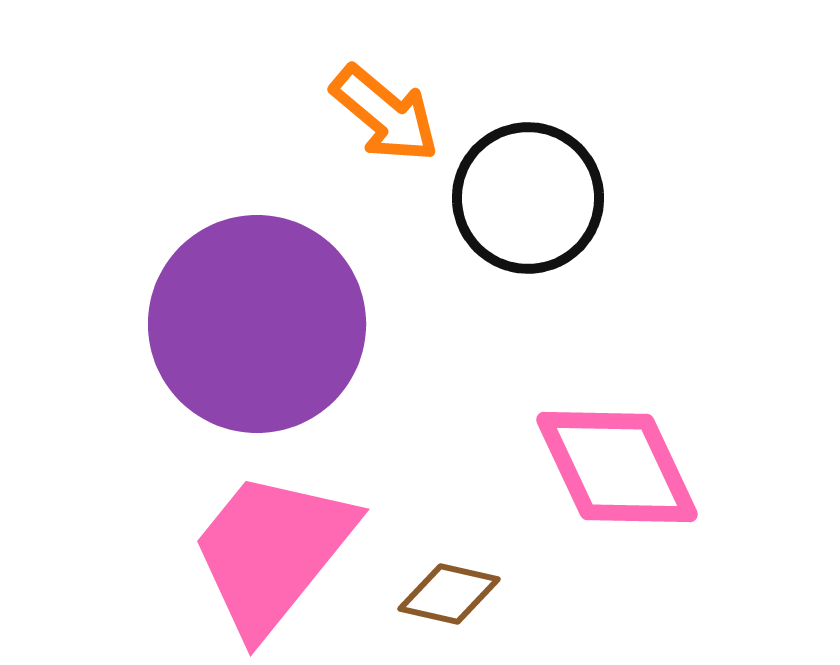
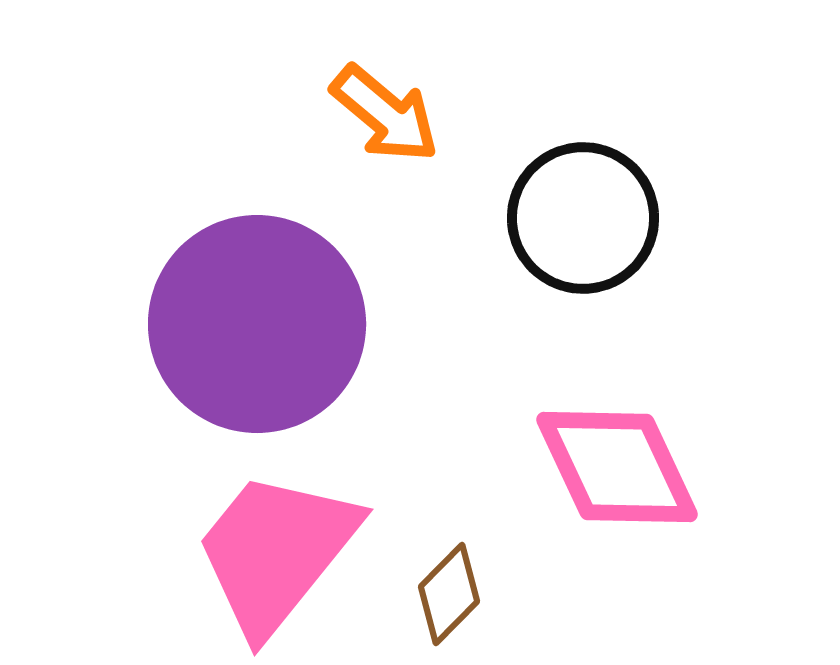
black circle: moved 55 px right, 20 px down
pink trapezoid: moved 4 px right
brown diamond: rotated 58 degrees counterclockwise
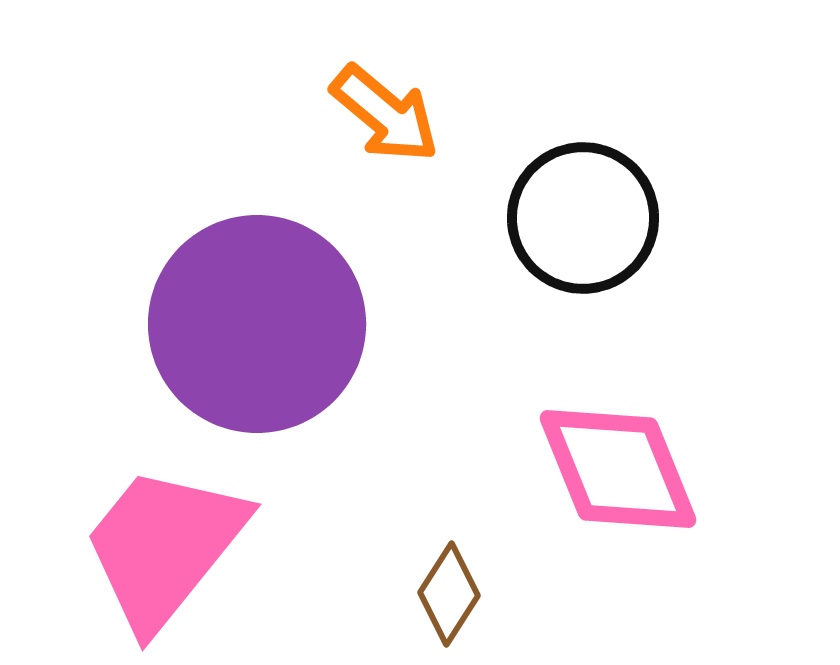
pink diamond: moved 1 px right, 2 px down; rotated 3 degrees clockwise
pink trapezoid: moved 112 px left, 5 px up
brown diamond: rotated 12 degrees counterclockwise
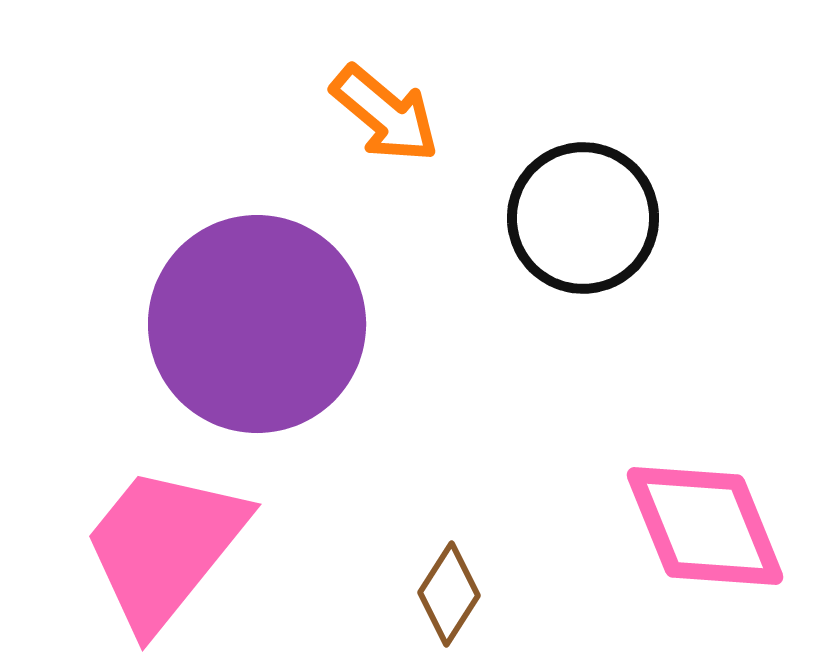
pink diamond: moved 87 px right, 57 px down
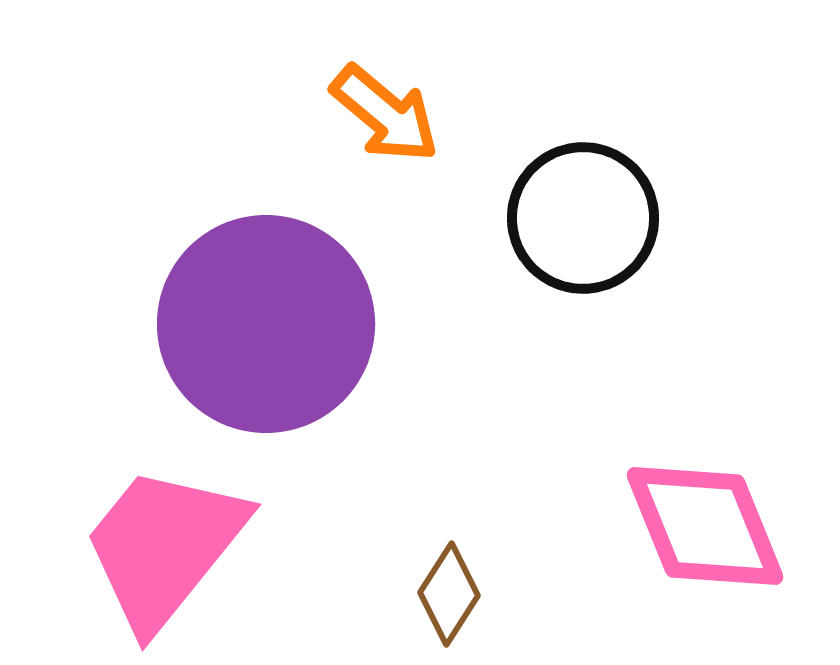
purple circle: moved 9 px right
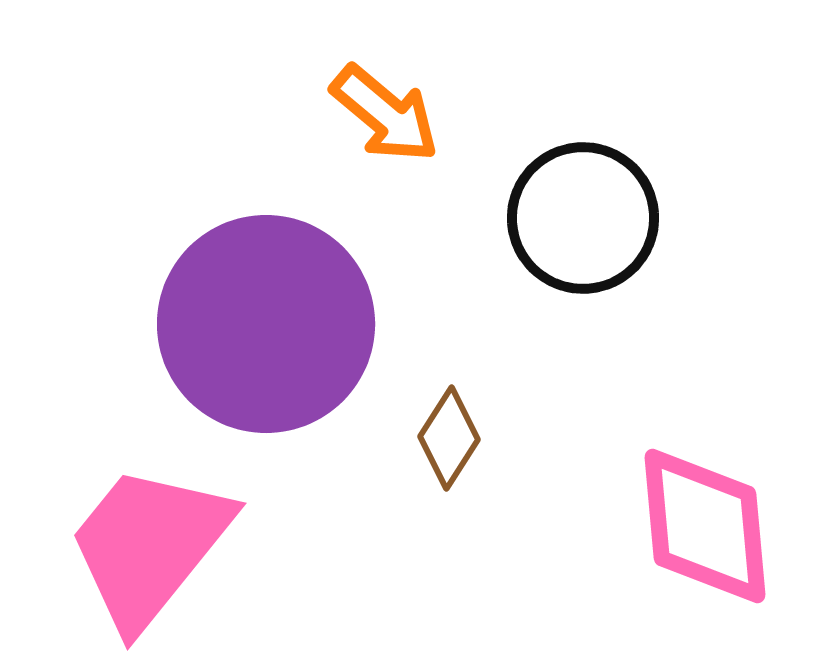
pink diamond: rotated 17 degrees clockwise
pink trapezoid: moved 15 px left, 1 px up
brown diamond: moved 156 px up
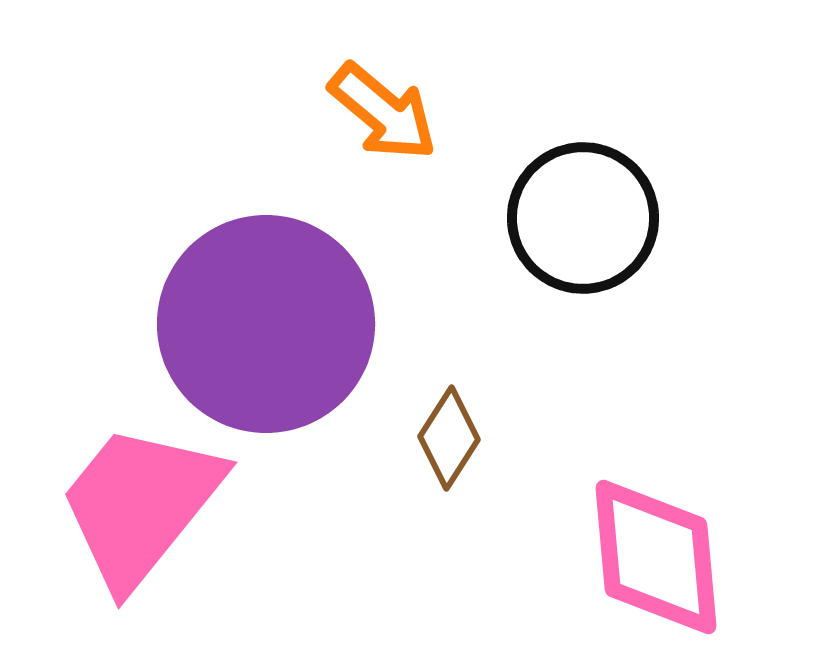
orange arrow: moved 2 px left, 2 px up
pink diamond: moved 49 px left, 31 px down
pink trapezoid: moved 9 px left, 41 px up
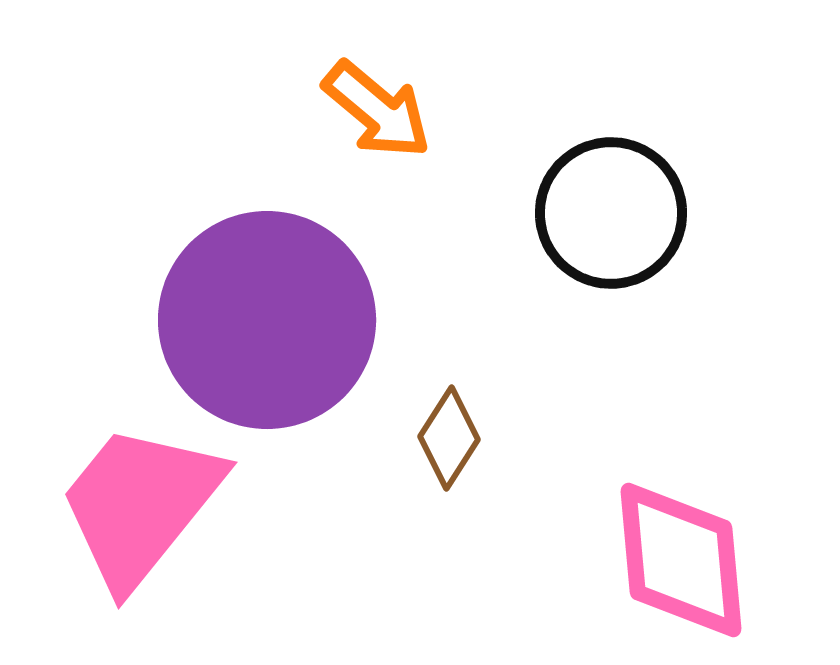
orange arrow: moved 6 px left, 2 px up
black circle: moved 28 px right, 5 px up
purple circle: moved 1 px right, 4 px up
pink diamond: moved 25 px right, 3 px down
